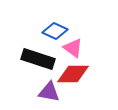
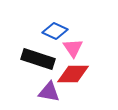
pink triangle: rotated 20 degrees clockwise
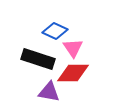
red diamond: moved 1 px up
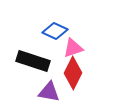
pink triangle: rotated 45 degrees clockwise
black rectangle: moved 5 px left, 2 px down
red diamond: rotated 64 degrees counterclockwise
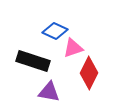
red diamond: moved 16 px right
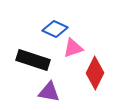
blue diamond: moved 2 px up
black rectangle: moved 1 px up
red diamond: moved 6 px right
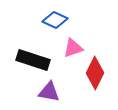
blue diamond: moved 9 px up
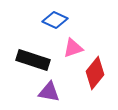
red diamond: rotated 12 degrees clockwise
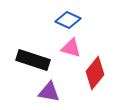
blue diamond: moved 13 px right
pink triangle: moved 2 px left; rotated 35 degrees clockwise
